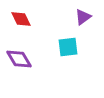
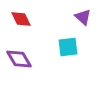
purple triangle: rotated 42 degrees counterclockwise
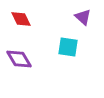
cyan square: rotated 15 degrees clockwise
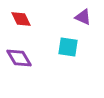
purple triangle: rotated 18 degrees counterclockwise
purple diamond: moved 1 px up
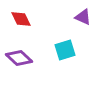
cyan square: moved 3 px left, 3 px down; rotated 25 degrees counterclockwise
purple diamond: rotated 16 degrees counterclockwise
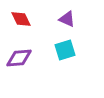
purple triangle: moved 16 px left, 2 px down
purple diamond: rotated 48 degrees counterclockwise
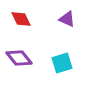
cyan square: moved 3 px left, 13 px down
purple diamond: rotated 56 degrees clockwise
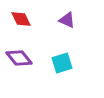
purple triangle: moved 1 px down
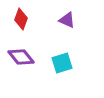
red diamond: rotated 45 degrees clockwise
purple diamond: moved 2 px right, 1 px up
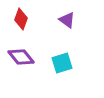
purple triangle: rotated 12 degrees clockwise
